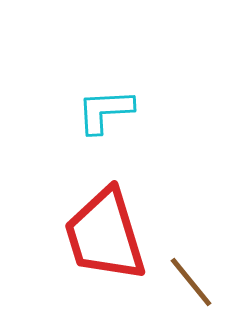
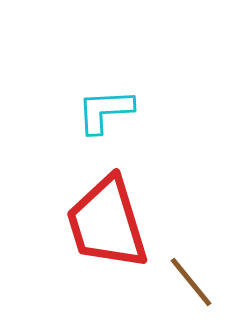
red trapezoid: moved 2 px right, 12 px up
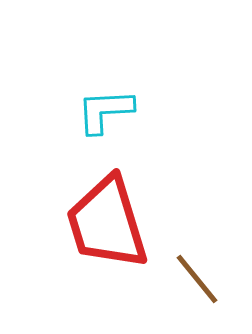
brown line: moved 6 px right, 3 px up
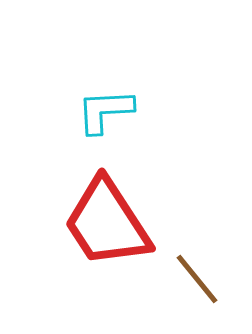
red trapezoid: rotated 16 degrees counterclockwise
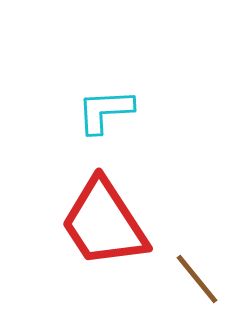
red trapezoid: moved 3 px left
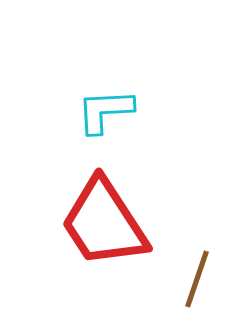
brown line: rotated 58 degrees clockwise
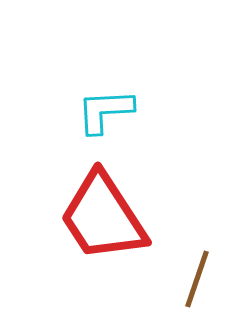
red trapezoid: moved 1 px left, 6 px up
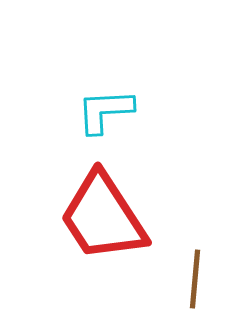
brown line: moved 2 px left; rotated 14 degrees counterclockwise
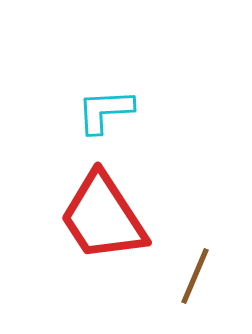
brown line: moved 3 px up; rotated 18 degrees clockwise
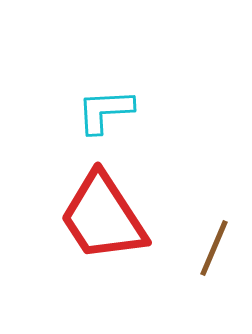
brown line: moved 19 px right, 28 px up
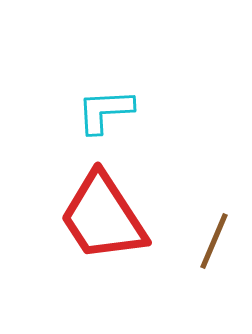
brown line: moved 7 px up
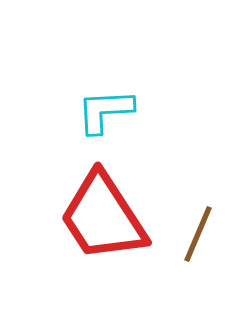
brown line: moved 16 px left, 7 px up
